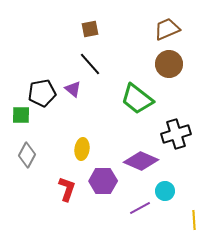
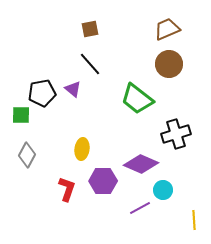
purple diamond: moved 3 px down
cyan circle: moved 2 px left, 1 px up
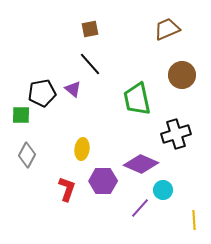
brown circle: moved 13 px right, 11 px down
green trapezoid: rotated 40 degrees clockwise
purple line: rotated 20 degrees counterclockwise
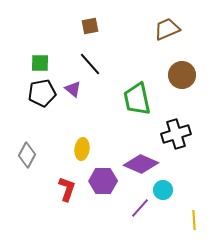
brown square: moved 3 px up
green square: moved 19 px right, 52 px up
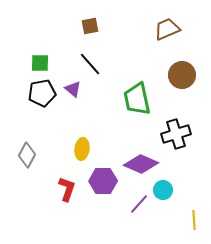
purple line: moved 1 px left, 4 px up
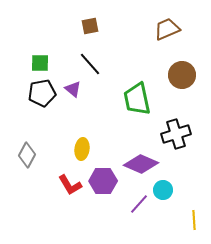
red L-shape: moved 3 px right, 4 px up; rotated 130 degrees clockwise
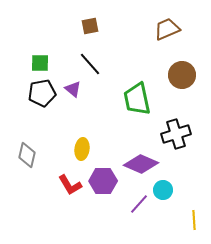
gray diamond: rotated 15 degrees counterclockwise
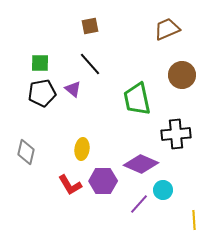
black cross: rotated 12 degrees clockwise
gray diamond: moved 1 px left, 3 px up
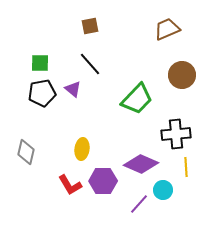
green trapezoid: rotated 124 degrees counterclockwise
yellow line: moved 8 px left, 53 px up
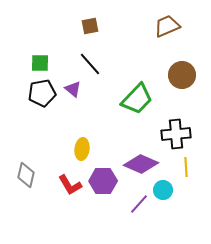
brown trapezoid: moved 3 px up
gray diamond: moved 23 px down
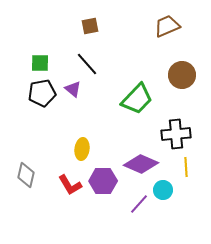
black line: moved 3 px left
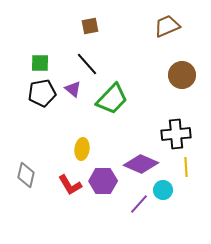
green trapezoid: moved 25 px left
